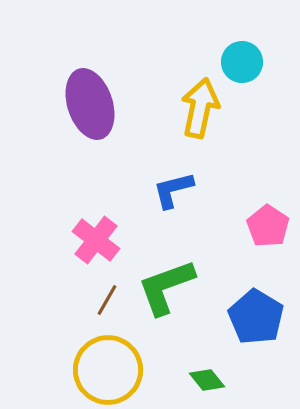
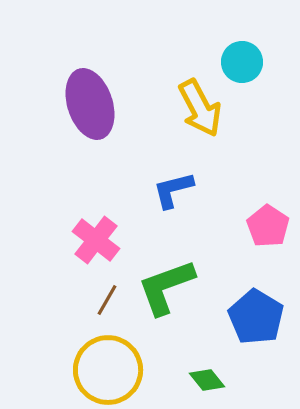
yellow arrow: rotated 140 degrees clockwise
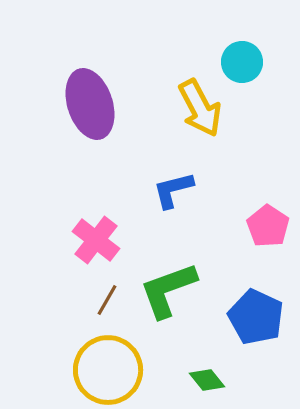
green L-shape: moved 2 px right, 3 px down
blue pentagon: rotated 6 degrees counterclockwise
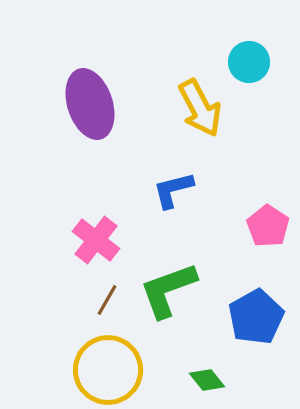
cyan circle: moved 7 px right
blue pentagon: rotated 18 degrees clockwise
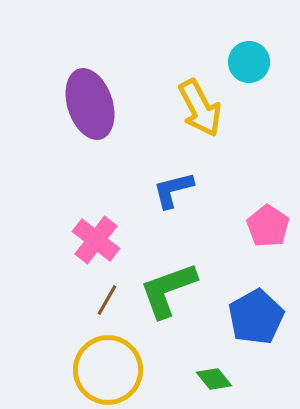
green diamond: moved 7 px right, 1 px up
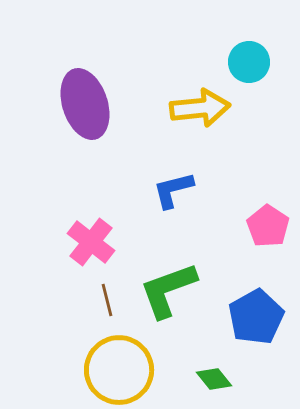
purple ellipse: moved 5 px left
yellow arrow: rotated 68 degrees counterclockwise
pink cross: moved 5 px left, 2 px down
brown line: rotated 44 degrees counterclockwise
yellow circle: moved 11 px right
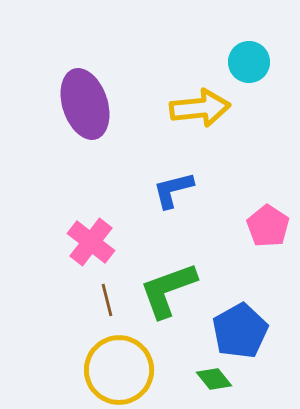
blue pentagon: moved 16 px left, 14 px down
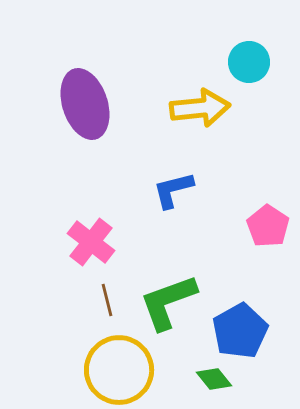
green L-shape: moved 12 px down
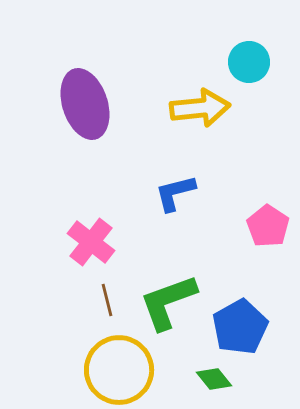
blue L-shape: moved 2 px right, 3 px down
blue pentagon: moved 4 px up
